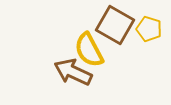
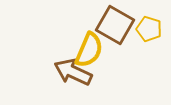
yellow semicircle: rotated 129 degrees counterclockwise
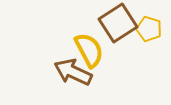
brown square: moved 3 px right, 2 px up; rotated 27 degrees clockwise
yellow semicircle: rotated 51 degrees counterclockwise
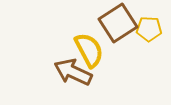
yellow pentagon: rotated 15 degrees counterclockwise
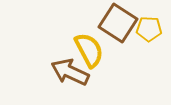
brown square: rotated 24 degrees counterclockwise
brown arrow: moved 3 px left
